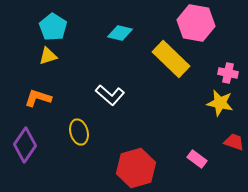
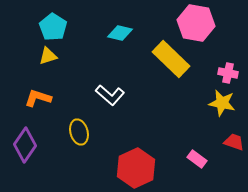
yellow star: moved 2 px right
red hexagon: rotated 9 degrees counterclockwise
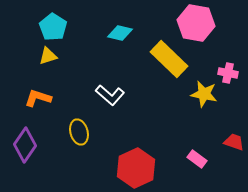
yellow rectangle: moved 2 px left
yellow star: moved 18 px left, 9 px up
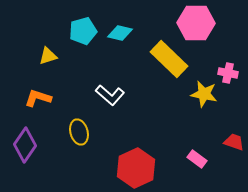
pink hexagon: rotated 9 degrees counterclockwise
cyan pentagon: moved 30 px right, 4 px down; rotated 24 degrees clockwise
